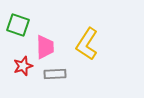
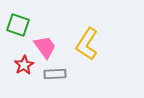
pink trapezoid: rotated 35 degrees counterclockwise
red star: moved 1 px right, 1 px up; rotated 12 degrees counterclockwise
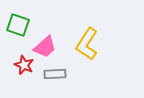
pink trapezoid: rotated 85 degrees clockwise
red star: rotated 18 degrees counterclockwise
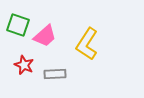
pink trapezoid: moved 11 px up
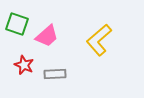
green square: moved 1 px left, 1 px up
pink trapezoid: moved 2 px right
yellow L-shape: moved 12 px right, 4 px up; rotated 16 degrees clockwise
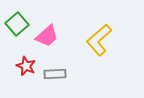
green square: rotated 30 degrees clockwise
red star: moved 2 px right, 1 px down
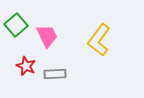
green square: moved 1 px left, 1 px down
pink trapezoid: rotated 75 degrees counterclockwise
yellow L-shape: rotated 12 degrees counterclockwise
